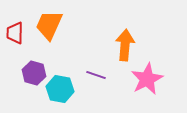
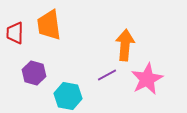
orange trapezoid: rotated 32 degrees counterclockwise
purple line: moved 11 px right; rotated 48 degrees counterclockwise
cyan hexagon: moved 8 px right, 7 px down
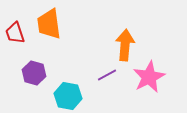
orange trapezoid: moved 1 px up
red trapezoid: rotated 20 degrees counterclockwise
pink star: moved 2 px right, 2 px up
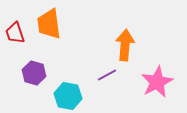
pink star: moved 8 px right, 5 px down
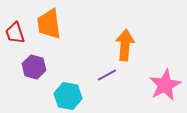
purple hexagon: moved 6 px up
pink star: moved 8 px right, 3 px down
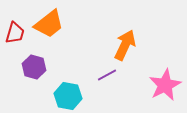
orange trapezoid: rotated 120 degrees counterclockwise
red trapezoid: rotated 145 degrees counterclockwise
orange arrow: rotated 20 degrees clockwise
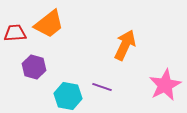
red trapezoid: rotated 110 degrees counterclockwise
purple line: moved 5 px left, 12 px down; rotated 48 degrees clockwise
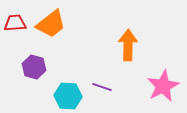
orange trapezoid: moved 2 px right
red trapezoid: moved 10 px up
orange arrow: moved 3 px right; rotated 24 degrees counterclockwise
pink star: moved 2 px left, 1 px down
cyan hexagon: rotated 8 degrees counterclockwise
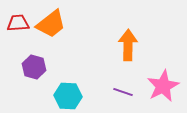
red trapezoid: moved 3 px right
purple line: moved 21 px right, 5 px down
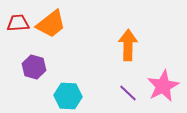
purple line: moved 5 px right, 1 px down; rotated 24 degrees clockwise
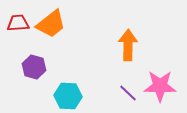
pink star: moved 3 px left; rotated 28 degrees clockwise
